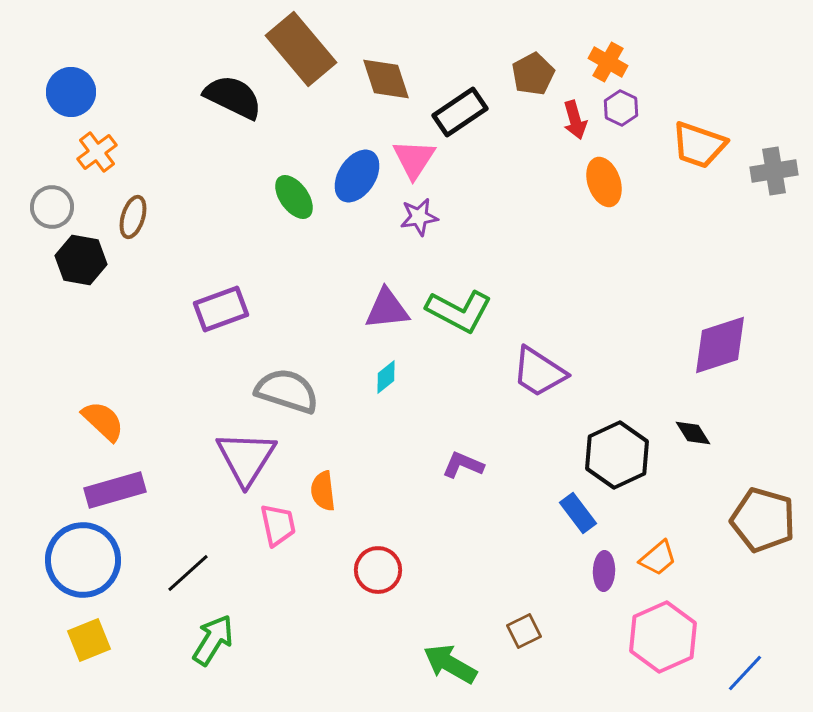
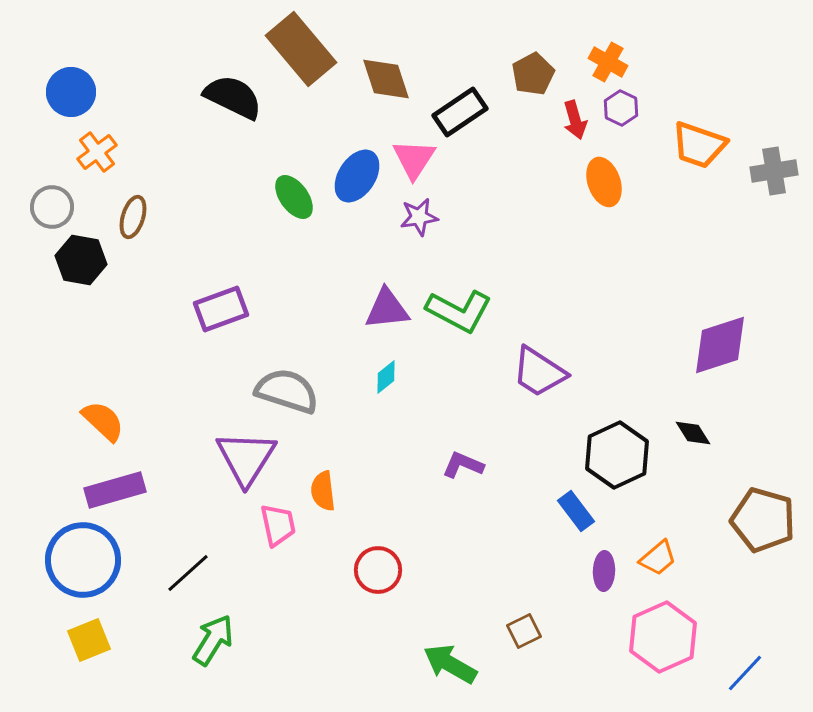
blue rectangle at (578, 513): moved 2 px left, 2 px up
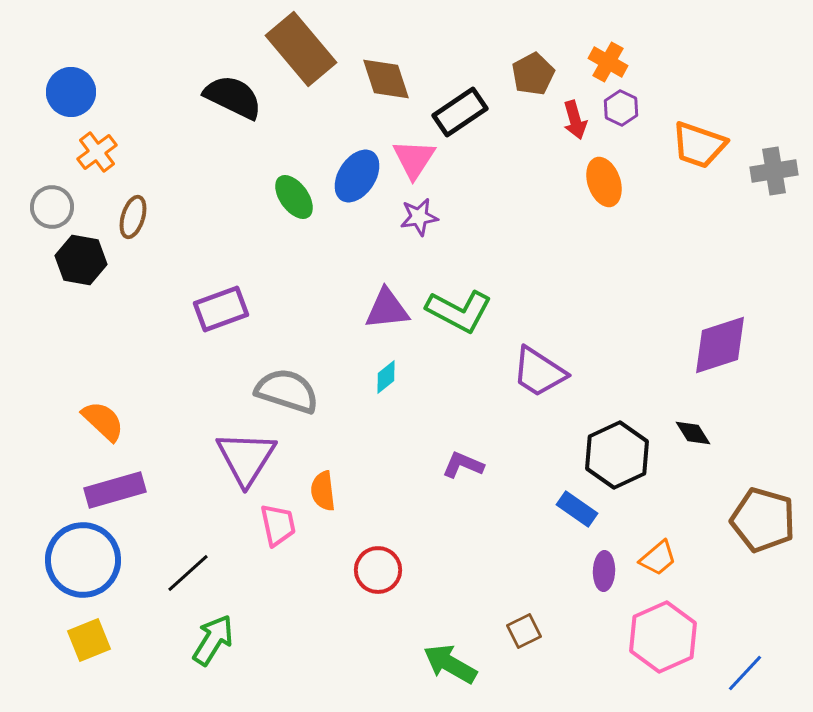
blue rectangle at (576, 511): moved 1 px right, 2 px up; rotated 18 degrees counterclockwise
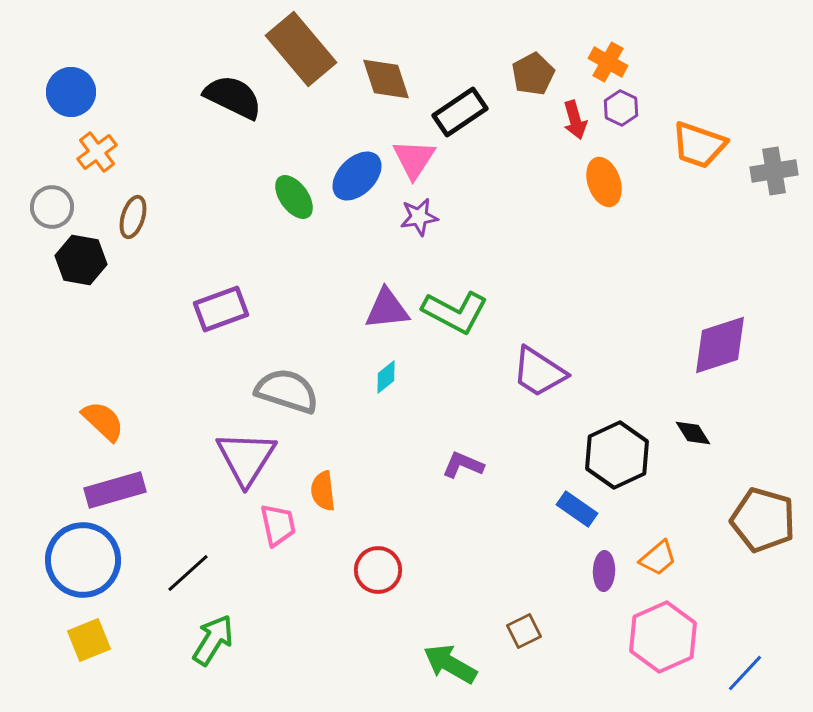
blue ellipse at (357, 176): rotated 12 degrees clockwise
green L-shape at (459, 311): moved 4 px left, 1 px down
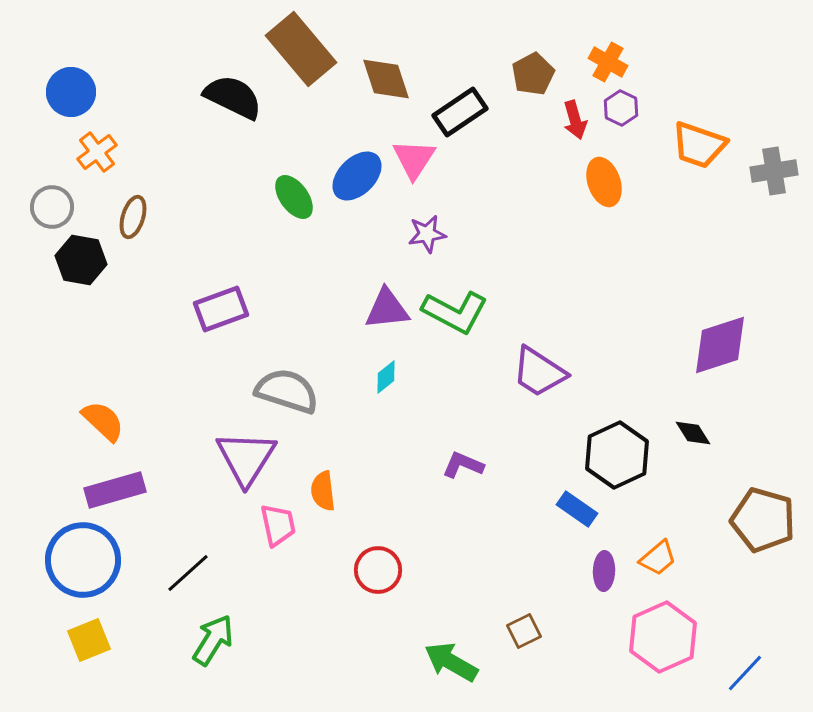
purple star at (419, 217): moved 8 px right, 17 px down
green arrow at (450, 664): moved 1 px right, 2 px up
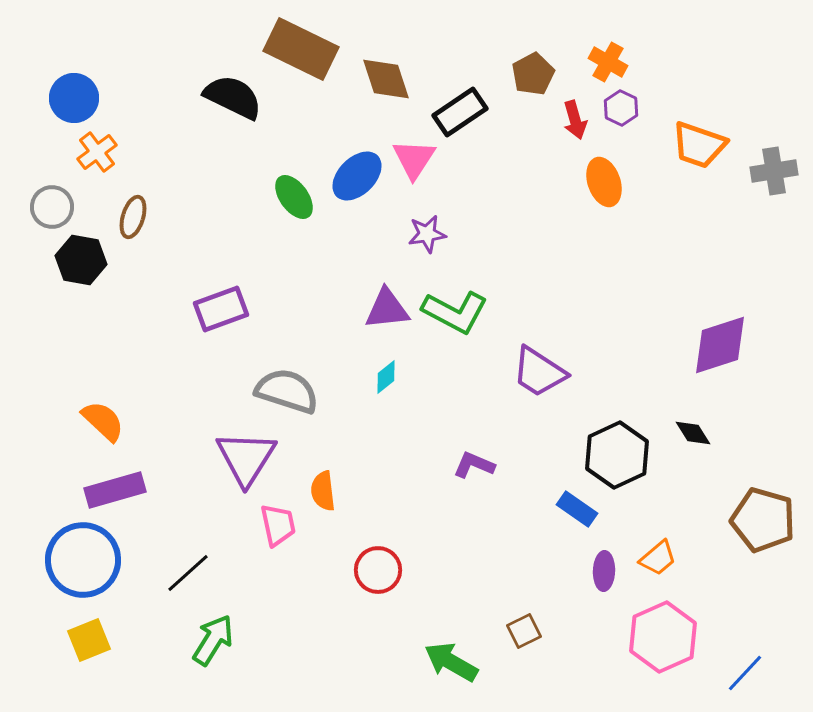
brown rectangle at (301, 49): rotated 24 degrees counterclockwise
blue circle at (71, 92): moved 3 px right, 6 px down
purple L-shape at (463, 465): moved 11 px right
